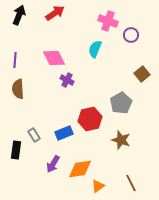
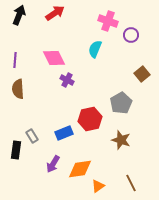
gray rectangle: moved 2 px left, 1 px down
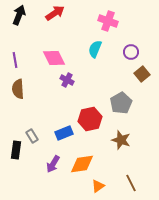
purple circle: moved 17 px down
purple line: rotated 14 degrees counterclockwise
orange diamond: moved 2 px right, 5 px up
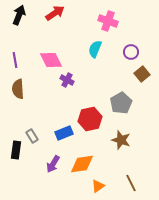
pink diamond: moved 3 px left, 2 px down
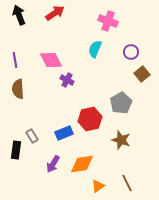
black arrow: rotated 42 degrees counterclockwise
brown line: moved 4 px left
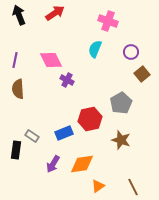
purple line: rotated 21 degrees clockwise
gray rectangle: rotated 24 degrees counterclockwise
brown line: moved 6 px right, 4 px down
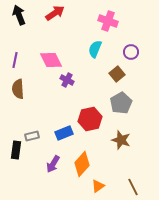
brown square: moved 25 px left
gray rectangle: rotated 48 degrees counterclockwise
orange diamond: rotated 40 degrees counterclockwise
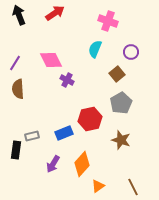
purple line: moved 3 px down; rotated 21 degrees clockwise
